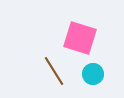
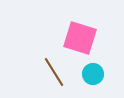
brown line: moved 1 px down
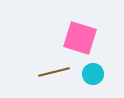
brown line: rotated 72 degrees counterclockwise
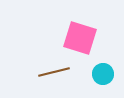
cyan circle: moved 10 px right
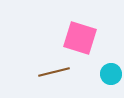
cyan circle: moved 8 px right
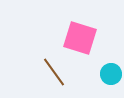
brown line: rotated 68 degrees clockwise
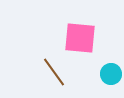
pink square: rotated 12 degrees counterclockwise
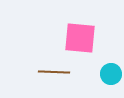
brown line: rotated 52 degrees counterclockwise
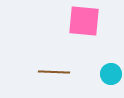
pink square: moved 4 px right, 17 px up
